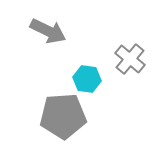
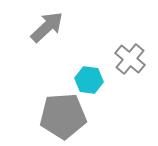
gray arrow: moved 1 px left, 4 px up; rotated 69 degrees counterclockwise
cyan hexagon: moved 2 px right, 1 px down
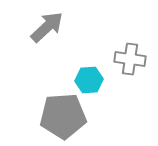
gray cross: rotated 32 degrees counterclockwise
cyan hexagon: rotated 12 degrees counterclockwise
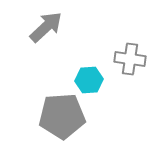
gray arrow: moved 1 px left
gray pentagon: moved 1 px left
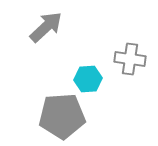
cyan hexagon: moved 1 px left, 1 px up
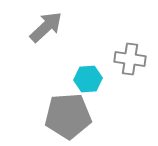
gray pentagon: moved 6 px right
